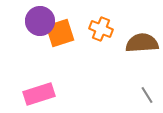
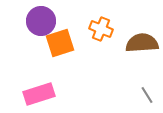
purple circle: moved 1 px right
orange square: moved 10 px down
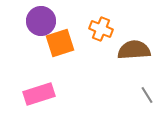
brown semicircle: moved 8 px left, 7 px down
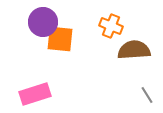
purple circle: moved 2 px right, 1 px down
orange cross: moved 10 px right, 3 px up
orange square: moved 4 px up; rotated 24 degrees clockwise
pink rectangle: moved 4 px left
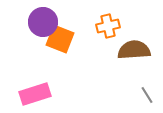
orange cross: moved 3 px left; rotated 35 degrees counterclockwise
orange square: rotated 16 degrees clockwise
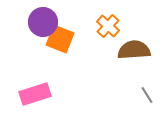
orange cross: rotated 35 degrees counterclockwise
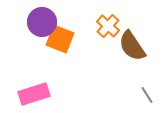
purple circle: moved 1 px left
brown semicircle: moved 2 px left, 4 px up; rotated 120 degrees counterclockwise
pink rectangle: moved 1 px left
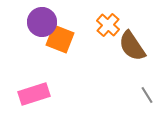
orange cross: moved 1 px up
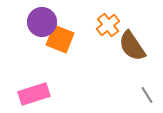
orange cross: rotated 10 degrees clockwise
